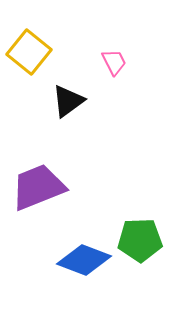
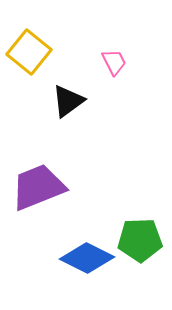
blue diamond: moved 3 px right, 2 px up; rotated 6 degrees clockwise
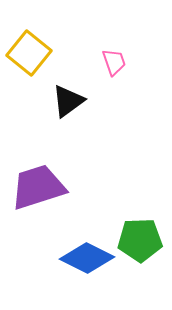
yellow square: moved 1 px down
pink trapezoid: rotated 8 degrees clockwise
purple trapezoid: rotated 4 degrees clockwise
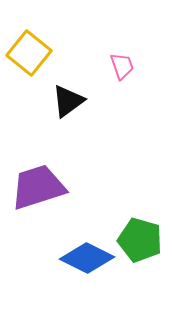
pink trapezoid: moved 8 px right, 4 px down
green pentagon: rotated 18 degrees clockwise
